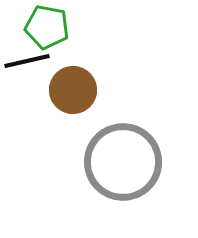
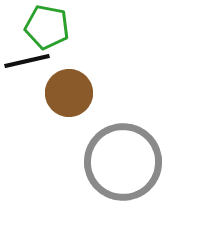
brown circle: moved 4 px left, 3 px down
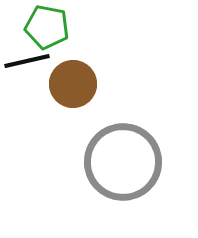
brown circle: moved 4 px right, 9 px up
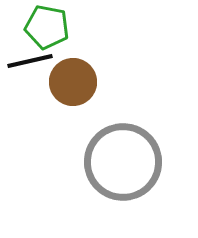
black line: moved 3 px right
brown circle: moved 2 px up
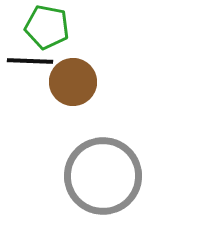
black line: rotated 15 degrees clockwise
gray circle: moved 20 px left, 14 px down
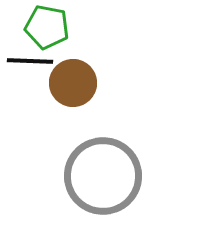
brown circle: moved 1 px down
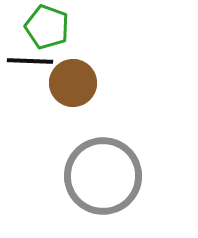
green pentagon: rotated 9 degrees clockwise
